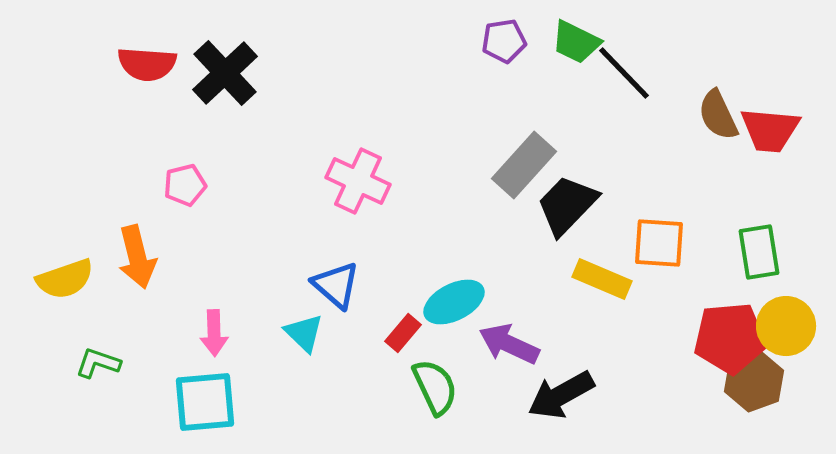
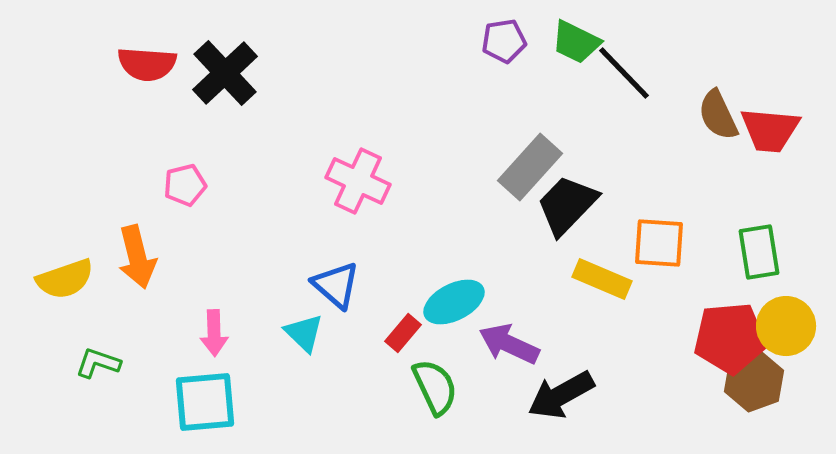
gray rectangle: moved 6 px right, 2 px down
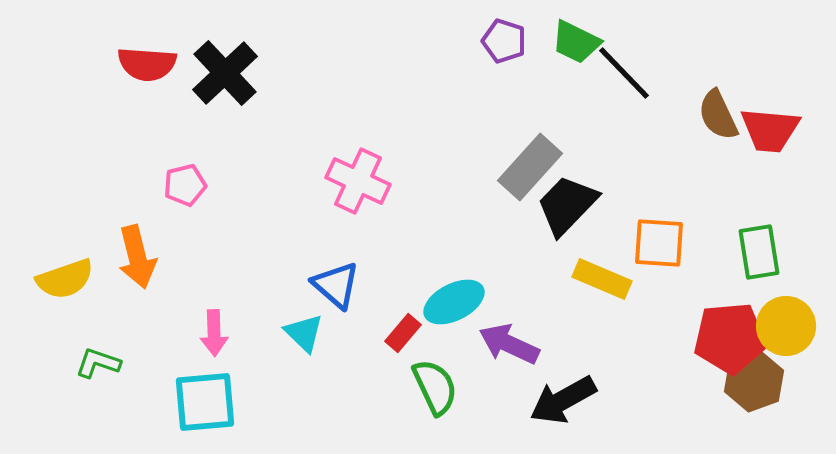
purple pentagon: rotated 27 degrees clockwise
black arrow: moved 2 px right, 5 px down
